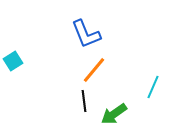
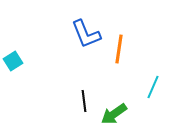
orange line: moved 25 px right, 21 px up; rotated 32 degrees counterclockwise
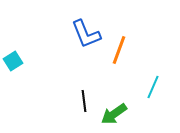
orange line: moved 1 px down; rotated 12 degrees clockwise
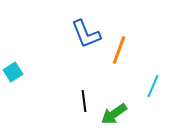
cyan square: moved 11 px down
cyan line: moved 1 px up
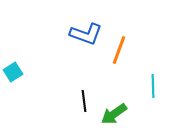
blue L-shape: rotated 48 degrees counterclockwise
cyan line: rotated 25 degrees counterclockwise
